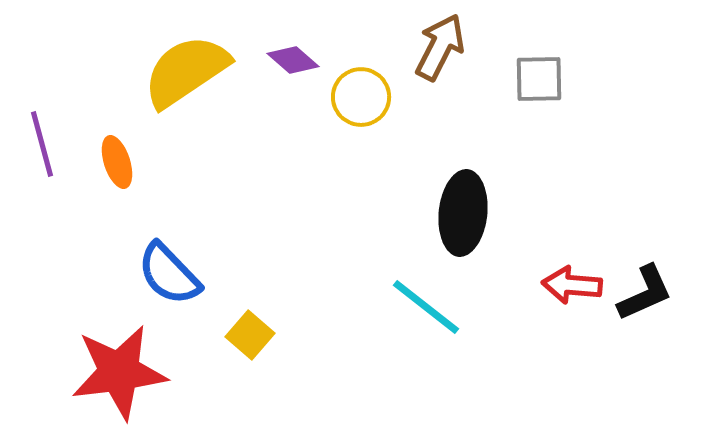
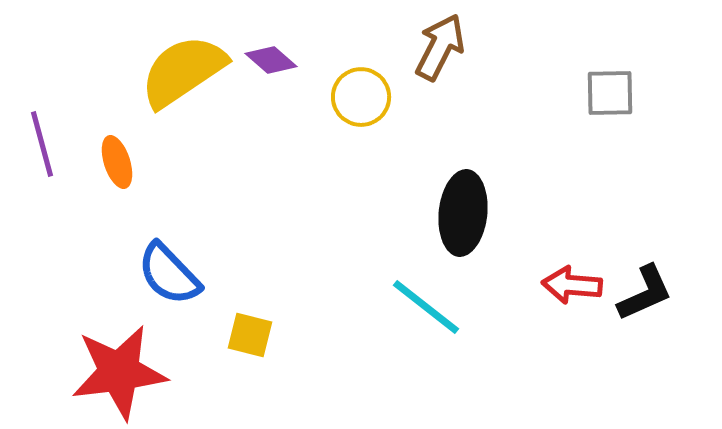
purple diamond: moved 22 px left
yellow semicircle: moved 3 px left
gray square: moved 71 px right, 14 px down
yellow square: rotated 27 degrees counterclockwise
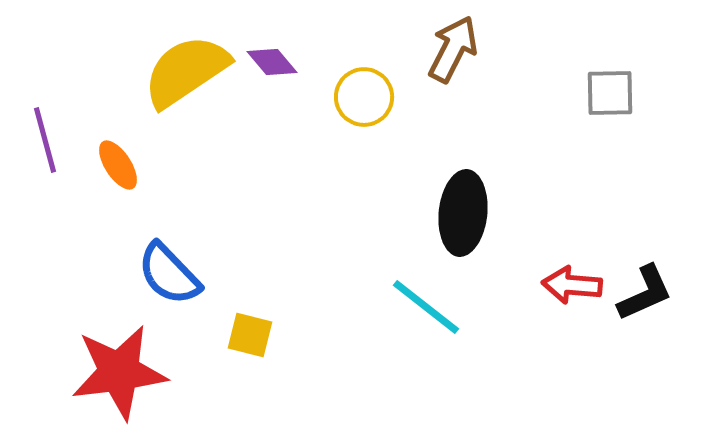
brown arrow: moved 13 px right, 2 px down
purple diamond: moved 1 px right, 2 px down; rotated 9 degrees clockwise
yellow semicircle: moved 3 px right
yellow circle: moved 3 px right
purple line: moved 3 px right, 4 px up
orange ellipse: moved 1 px right, 3 px down; rotated 15 degrees counterclockwise
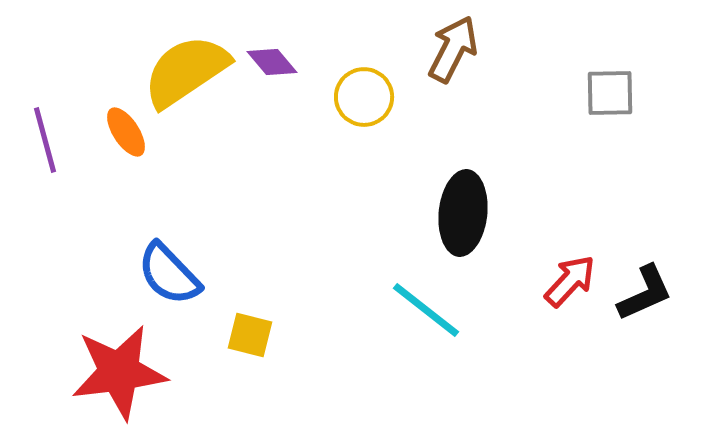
orange ellipse: moved 8 px right, 33 px up
red arrow: moved 2 px left, 4 px up; rotated 128 degrees clockwise
cyan line: moved 3 px down
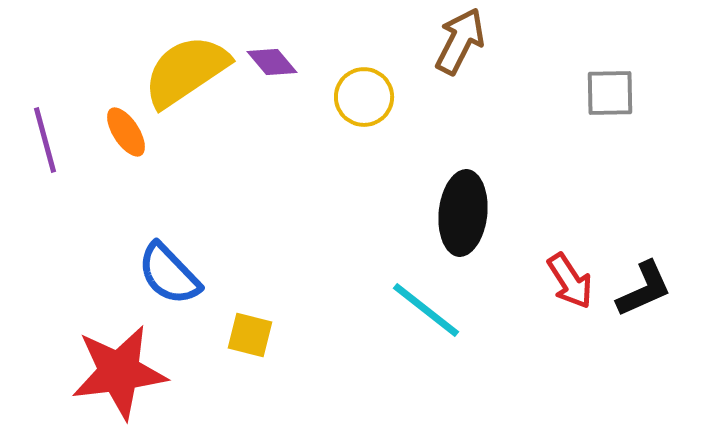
brown arrow: moved 7 px right, 8 px up
red arrow: rotated 104 degrees clockwise
black L-shape: moved 1 px left, 4 px up
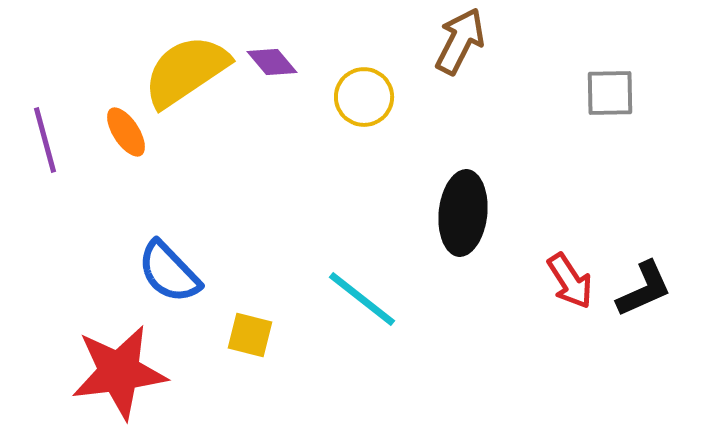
blue semicircle: moved 2 px up
cyan line: moved 64 px left, 11 px up
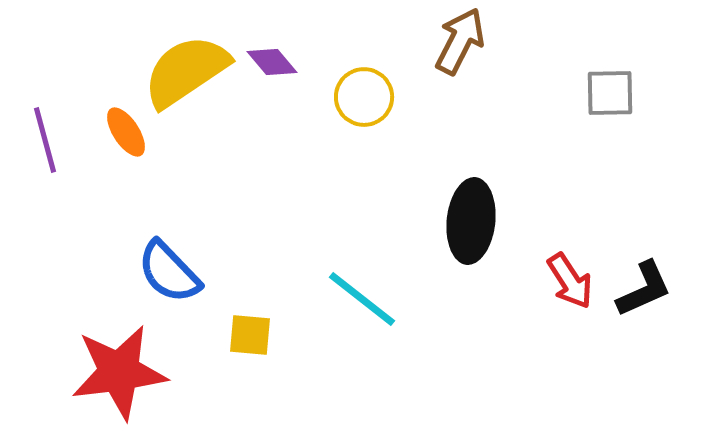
black ellipse: moved 8 px right, 8 px down
yellow square: rotated 9 degrees counterclockwise
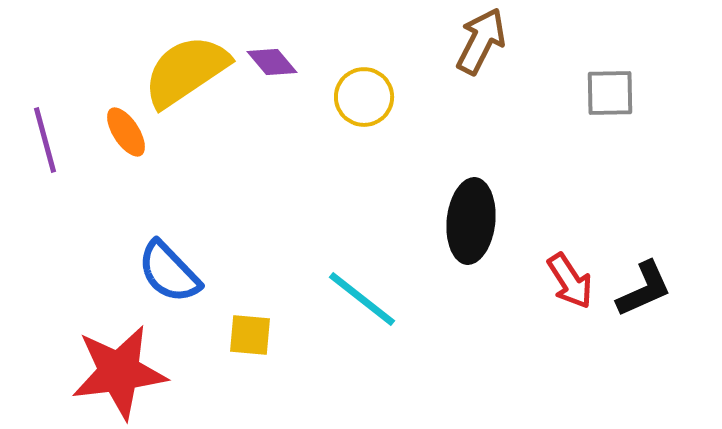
brown arrow: moved 21 px right
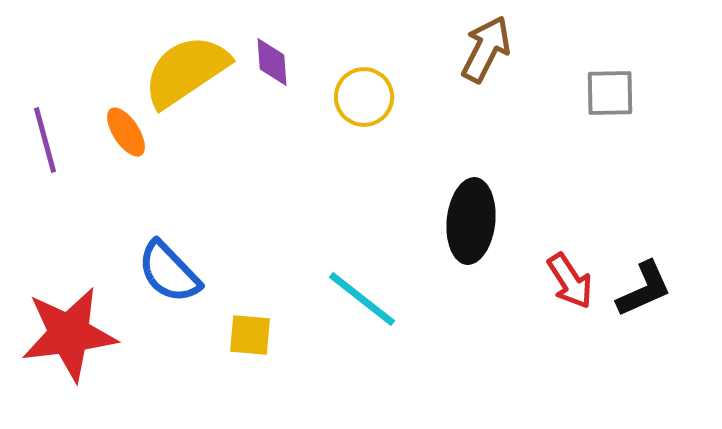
brown arrow: moved 5 px right, 8 px down
purple diamond: rotated 36 degrees clockwise
red star: moved 50 px left, 38 px up
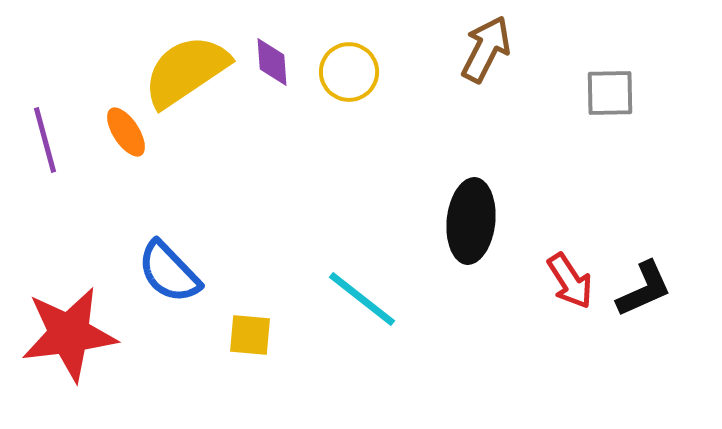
yellow circle: moved 15 px left, 25 px up
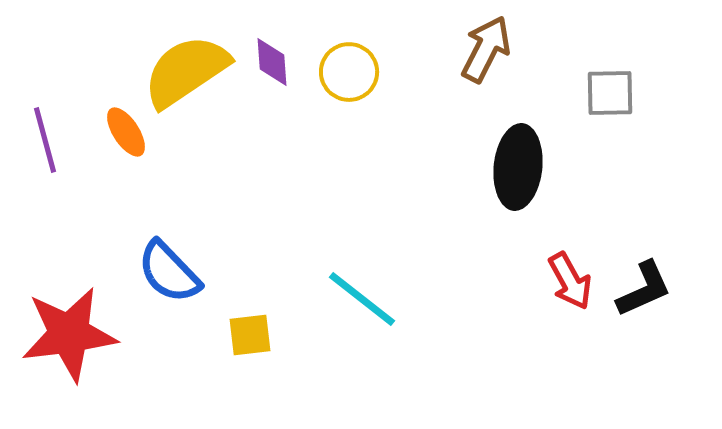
black ellipse: moved 47 px right, 54 px up
red arrow: rotated 4 degrees clockwise
yellow square: rotated 12 degrees counterclockwise
